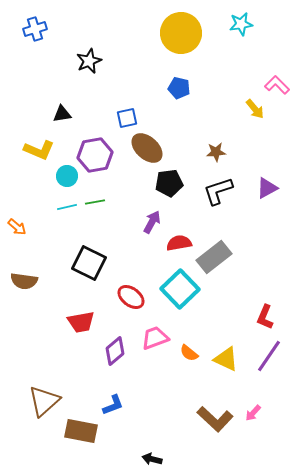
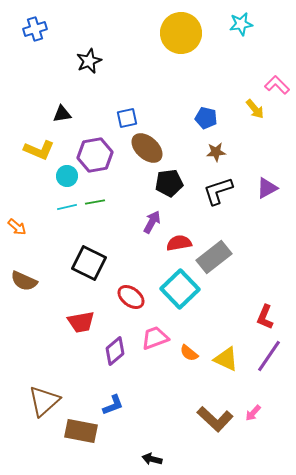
blue pentagon: moved 27 px right, 30 px down
brown semicircle: rotated 16 degrees clockwise
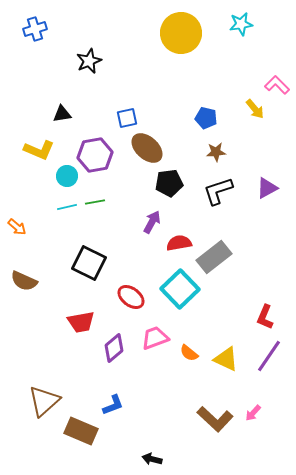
purple diamond: moved 1 px left, 3 px up
brown rectangle: rotated 12 degrees clockwise
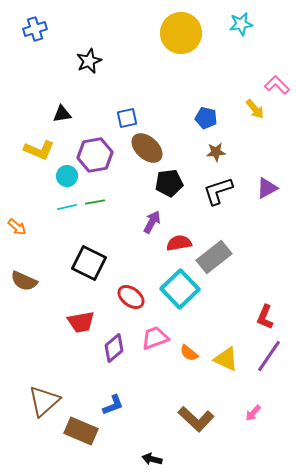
brown L-shape: moved 19 px left
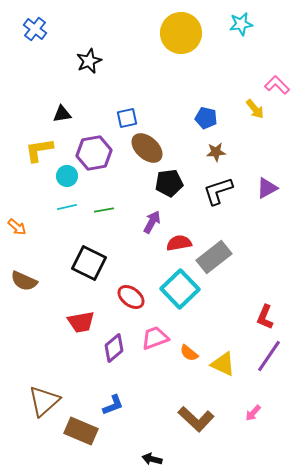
blue cross: rotated 35 degrees counterclockwise
yellow L-shape: rotated 148 degrees clockwise
purple hexagon: moved 1 px left, 2 px up
green line: moved 9 px right, 8 px down
yellow triangle: moved 3 px left, 5 px down
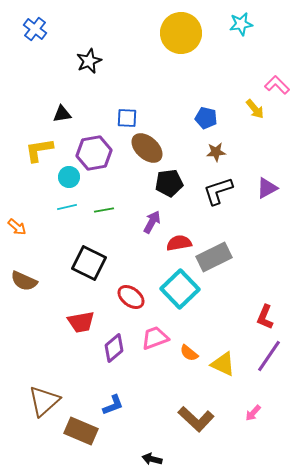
blue square: rotated 15 degrees clockwise
cyan circle: moved 2 px right, 1 px down
gray rectangle: rotated 12 degrees clockwise
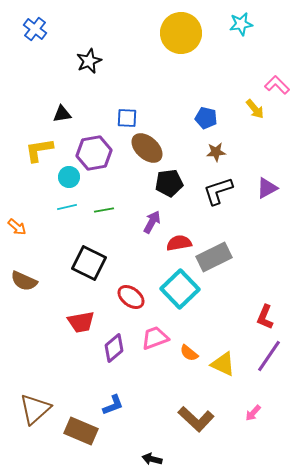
brown triangle: moved 9 px left, 8 px down
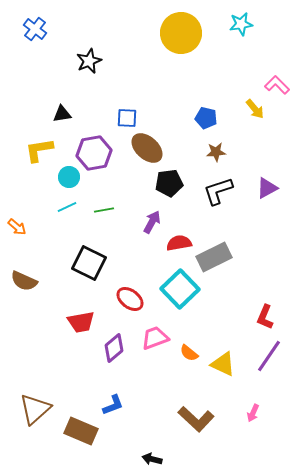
cyan line: rotated 12 degrees counterclockwise
red ellipse: moved 1 px left, 2 px down
pink arrow: rotated 18 degrees counterclockwise
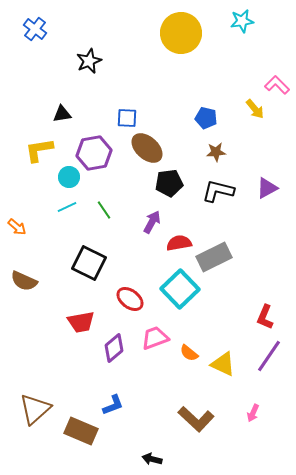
cyan star: moved 1 px right, 3 px up
black L-shape: rotated 32 degrees clockwise
green line: rotated 66 degrees clockwise
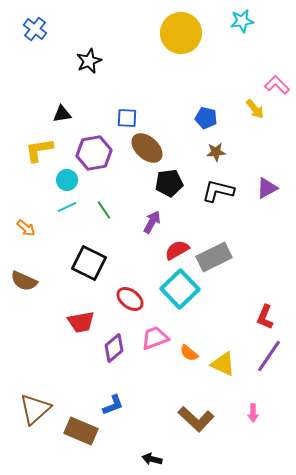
cyan circle: moved 2 px left, 3 px down
orange arrow: moved 9 px right, 1 px down
red semicircle: moved 2 px left, 7 px down; rotated 20 degrees counterclockwise
pink arrow: rotated 24 degrees counterclockwise
